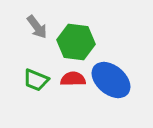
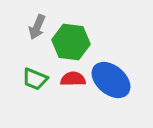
gray arrow: rotated 60 degrees clockwise
green hexagon: moved 5 px left
green trapezoid: moved 1 px left, 1 px up
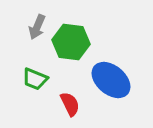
red semicircle: moved 3 px left, 25 px down; rotated 65 degrees clockwise
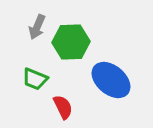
green hexagon: rotated 9 degrees counterclockwise
red semicircle: moved 7 px left, 3 px down
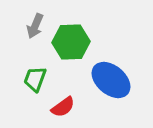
gray arrow: moved 2 px left, 1 px up
green trapezoid: rotated 88 degrees clockwise
red semicircle: rotated 80 degrees clockwise
